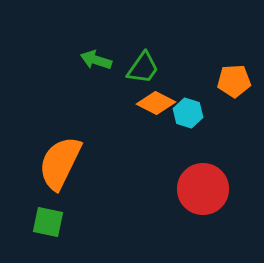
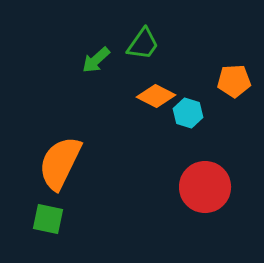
green arrow: rotated 60 degrees counterclockwise
green trapezoid: moved 24 px up
orange diamond: moved 7 px up
red circle: moved 2 px right, 2 px up
green square: moved 3 px up
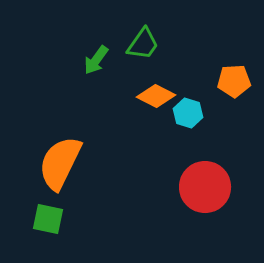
green arrow: rotated 12 degrees counterclockwise
